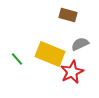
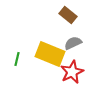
brown rectangle: rotated 24 degrees clockwise
gray semicircle: moved 7 px left, 1 px up
green line: rotated 56 degrees clockwise
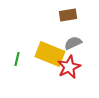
brown rectangle: rotated 48 degrees counterclockwise
red star: moved 3 px left, 5 px up
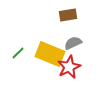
green line: moved 1 px right, 6 px up; rotated 32 degrees clockwise
